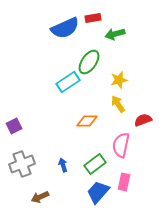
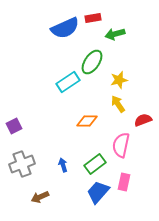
green ellipse: moved 3 px right
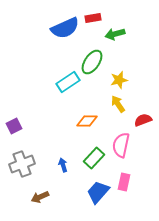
green rectangle: moved 1 px left, 6 px up; rotated 10 degrees counterclockwise
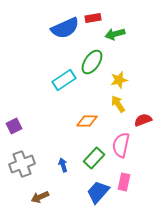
cyan rectangle: moved 4 px left, 2 px up
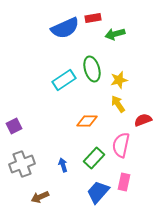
green ellipse: moved 7 px down; rotated 50 degrees counterclockwise
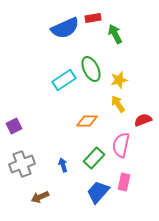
green arrow: rotated 78 degrees clockwise
green ellipse: moved 1 px left; rotated 10 degrees counterclockwise
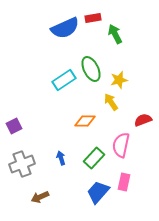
yellow arrow: moved 7 px left, 2 px up
orange diamond: moved 2 px left
blue arrow: moved 2 px left, 7 px up
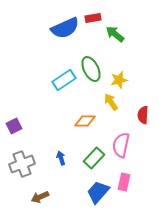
green arrow: rotated 24 degrees counterclockwise
red semicircle: moved 5 px up; rotated 66 degrees counterclockwise
